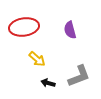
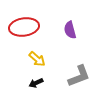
black arrow: moved 12 px left; rotated 40 degrees counterclockwise
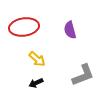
gray L-shape: moved 4 px right, 1 px up
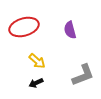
red ellipse: rotated 8 degrees counterclockwise
yellow arrow: moved 2 px down
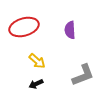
purple semicircle: rotated 12 degrees clockwise
black arrow: moved 1 px down
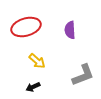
red ellipse: moved 2 px right
black arrow: moved 3 px left, 3 px down
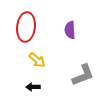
red ellipse: rotated 68 degrees counterclockwise
yellow arrow: moved 1 px up
black arrow: rotated 24 degrees clockwise
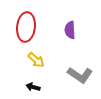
yellow arrow: moved 1 px left
gray L-shape: moved 3 px left; rotated 55 degrees clockwise
black arrow: rotated 16 degrees clockwise
